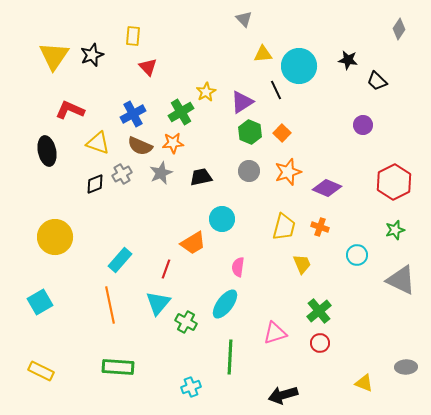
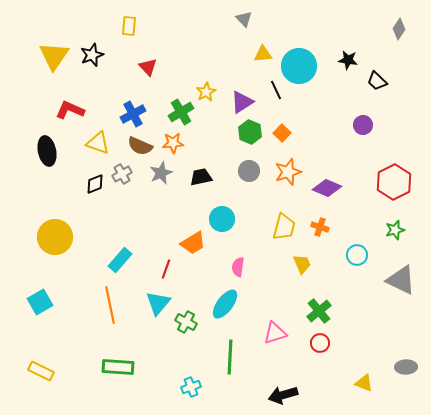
yellow rectangle at (133, 36): moved 4 px left, 10 px up
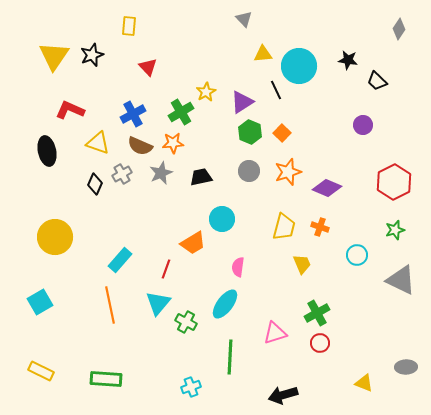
black diamond at (95, 184): rotated 45 degrees counterclockwise
green cross at (319, 311): moved 2 px left, 2 px down; rotated 10 degrees clockwise
green rectangle at (118, 367): moved 12 px left, 12 px down
